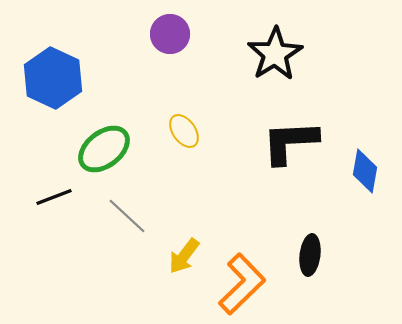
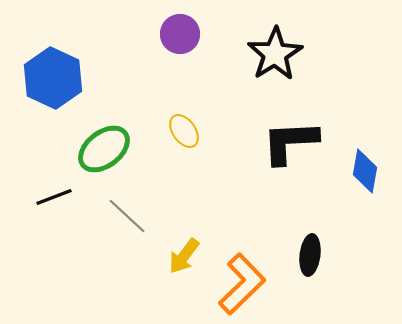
purple circle: moved 10 px right
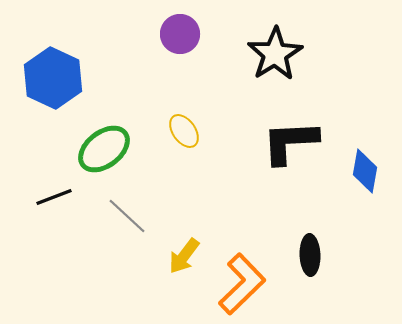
black ellipse: rotated 9 degrees counterclockwise
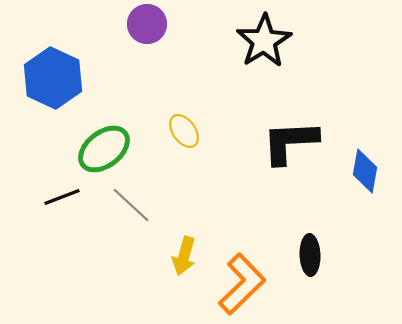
purple circle: moved 33 px left, 10 px up
black star: moved 11 px left, 13 px up
black line: moved 8 px right
gray line: moved 4 px right, 11 px up
yellow arrow: rotated 21 degrees counterclockwise
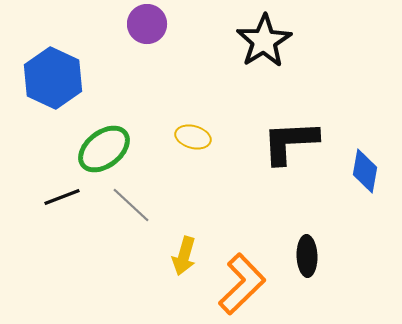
yellow ellipse: moved 9 px right, 6 px down; rotated 40 degrees counterclockwise
black ellipse: moved 3 px left, 1 px down
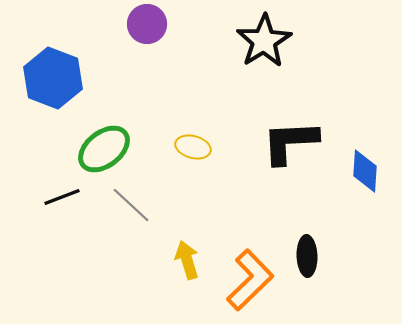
blue hexagon: rotated 4 degrees counterclockwise
yellow ellipse: moved 10 px down
blue diamond: rotated 6 degrees counterclockwise
yellow arrow: moved 3 px right, 4 px down; rotated 147 degrees clockwise
orange L-shape: moved 8 px right, 4 px up
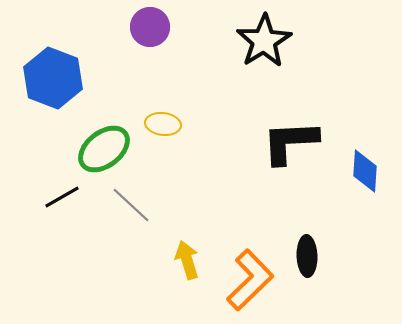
purple circle: moved 3 px right, 3 px down
yellow ellipse: moved 30 px left, 23 px up; rotated 8 degrees counterclockwise
black line: rotated 9 degrees counterclockwise
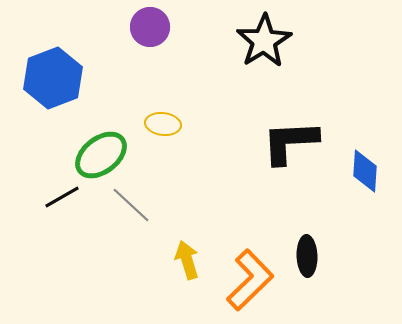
blue hexagon: rotated 18 degrees clockwise
green ellipse: moved 3 px left, 6 px down
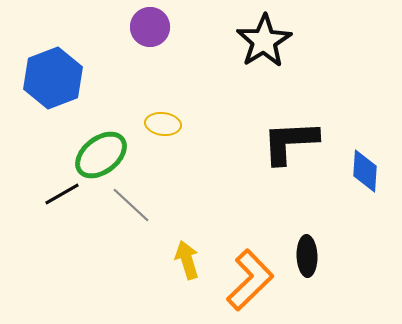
black line: moved 3 px up
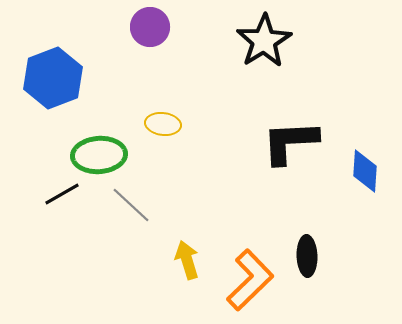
green ellipse: moved 2 px left; rotated 34 degrees clockwise
